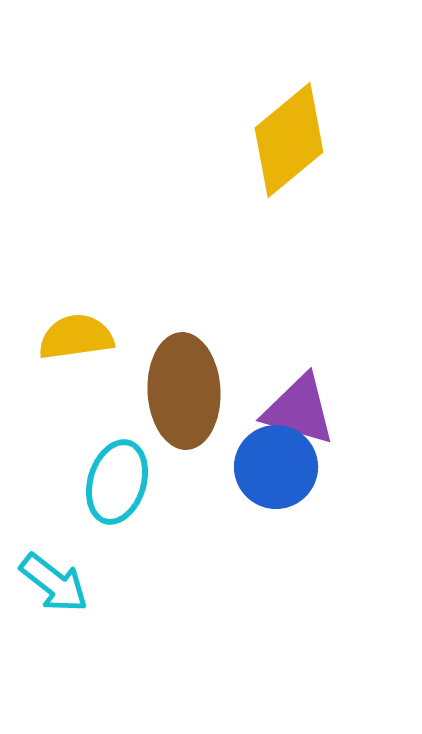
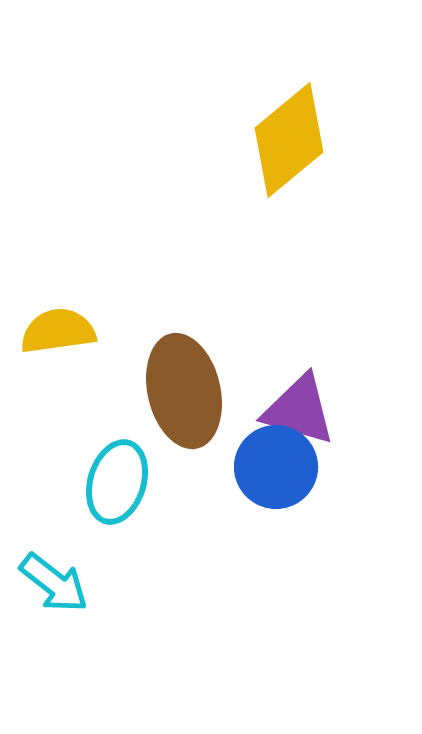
yellow semicircle: moved 18 px left, 6 px up
brown ellipse: rotated 10 degrees counterclockwise
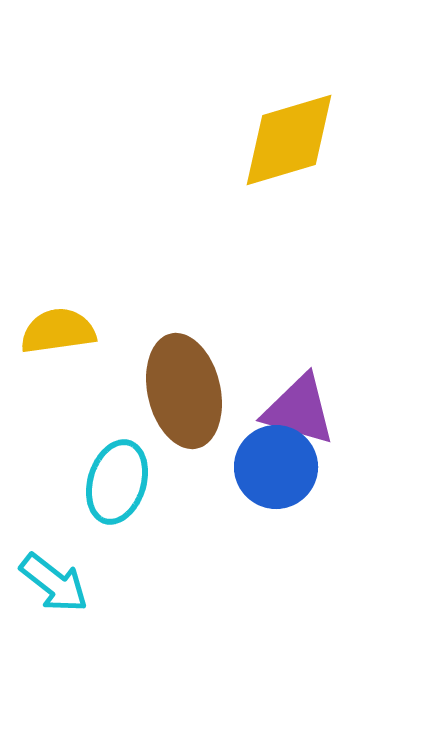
yellow diamond: rotated 23 degrees clockwise
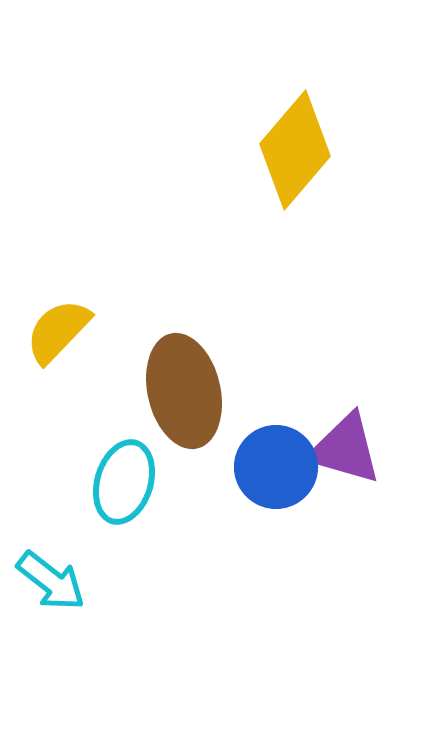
yellow diamond: moved 6 px right, 10 px down; rotated 33 degrees counterclockwise
yellow semicircle: rotated 38 degrees counterclockwise
purple triangle: moved 46 px right, 39 px down
cyan ellipse: moved 7 px right
cyan arrow: moved 3 px left, 2 px up
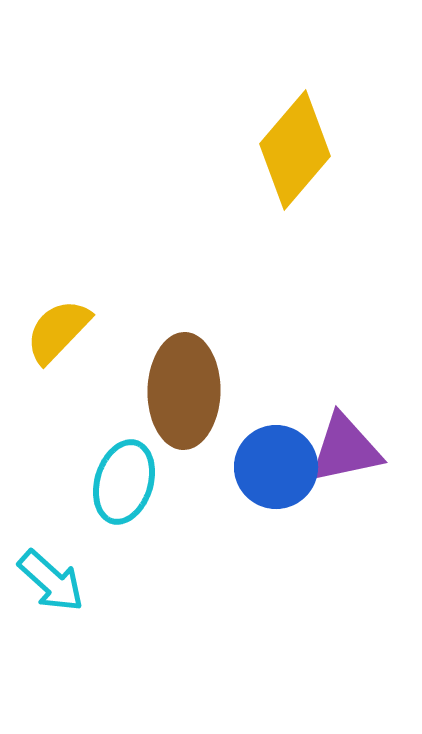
brown ellipse: rotated 14 degrees clockwise
purple triangle: rotated 28 degrees counterclockwise
cyan arrow: rotated 4 degrees clockwise
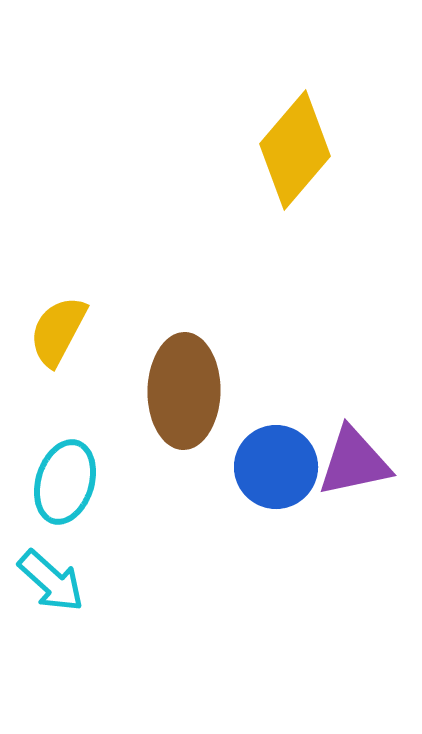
yellow semicircle: rotated 16 degrees counterclockwise
purple triangle: moved 9 px right, 13 px down
cyan ellipse: moved 59 px left
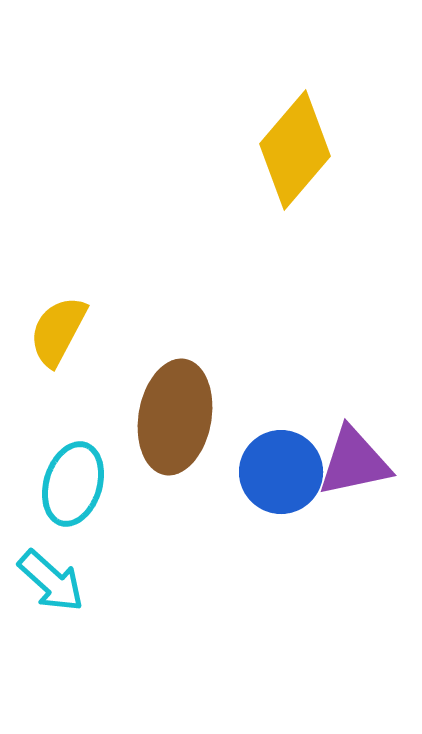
brown ellipse: moved 9 px left, 26 px down; rotated 9 degrees clockwise
blue circle: moved 5 px right, 5 px down
cyan ellipse: moved 8 px right, 2 px down
